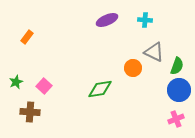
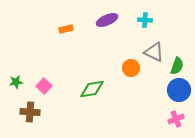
orange rectangle: moved 39 px right, 8 px up; rotated 40 degrees clockwise
orange circle: moved 2 px left
green star: rotated 16 degrees clockwise
green diamond: moved 8 px left
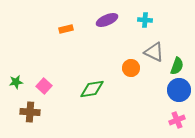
pink cross: moved 1 px right, 1 px down
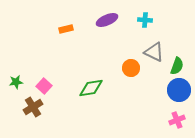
green diamond: moved 1 px left, 1 px up
brown cross: moved 3 px right, 5 px up; rotated 36 degrees counterclockwise
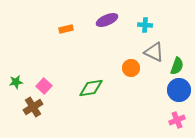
cyan cross: moved 5 px down
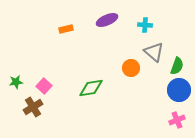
gray triangle: rotated 15 degrees clockwise
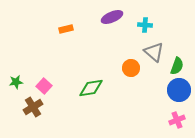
purple ellipse: moved 5 px right, 3 px up
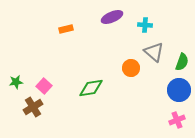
green semicircle: moved 5 px right, 4 px up
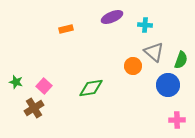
green semicircle: moved 1 px left, 2 px up
orange circle: moved 2 px right, 2 px up
green star: rotated 24 degrees clockwise
blue circle: moved 11 px left, 5 px up
brown cross: moved 1 px right, 1 px down
pink cross: rotated 21 degrees clockwise
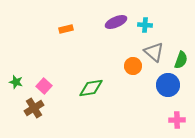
purple ellipse: moved 4 px right, 5 px down
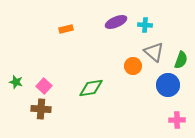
brown cross: moved 7 px right, 1 px down; rotated 36 degrees clockwise
